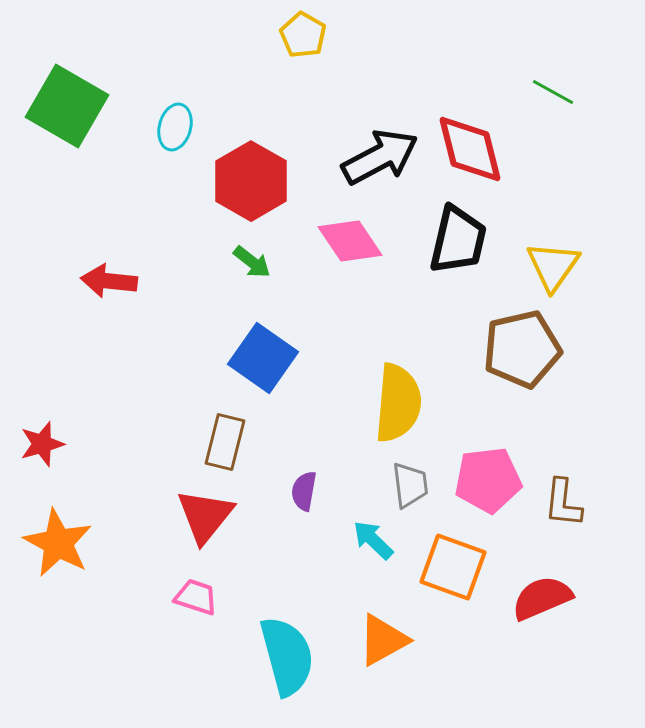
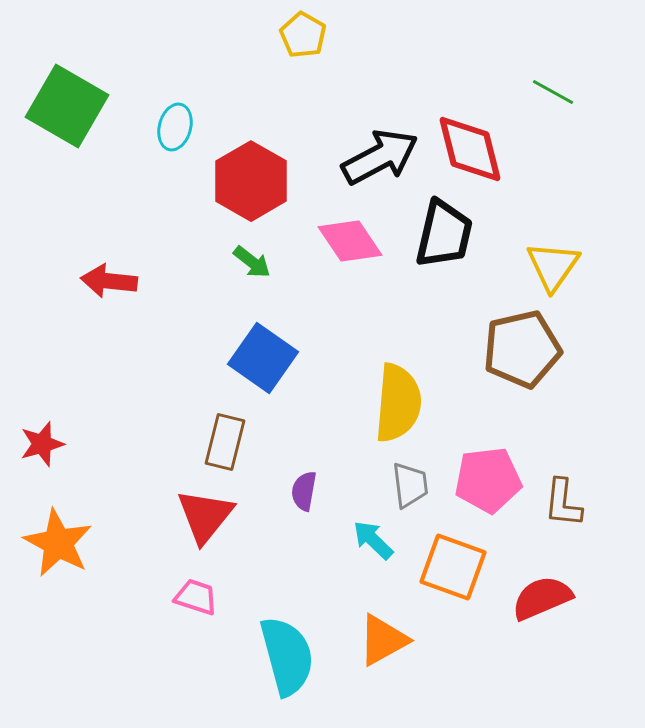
black trapezoid: moved 14 px left, 6 px up
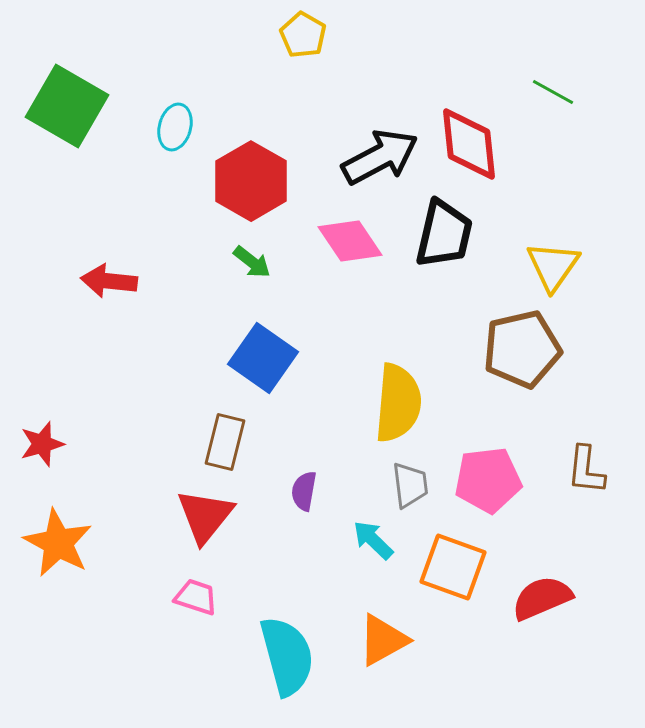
red diamond: moved 1 px left, 5 px up; rotated 8 degrees clockwise
brown L-shape: moved 23 px right, 33 px up
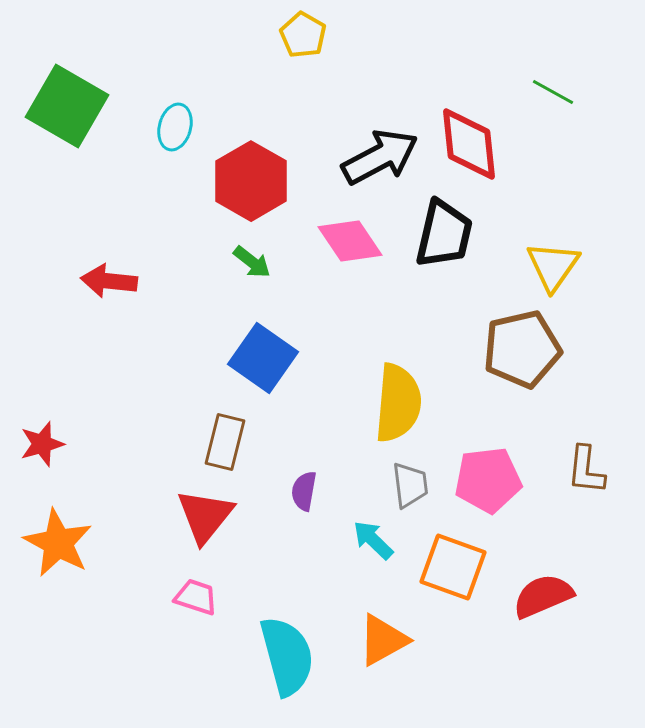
red semicircle: moved 1 px right, 2 px up
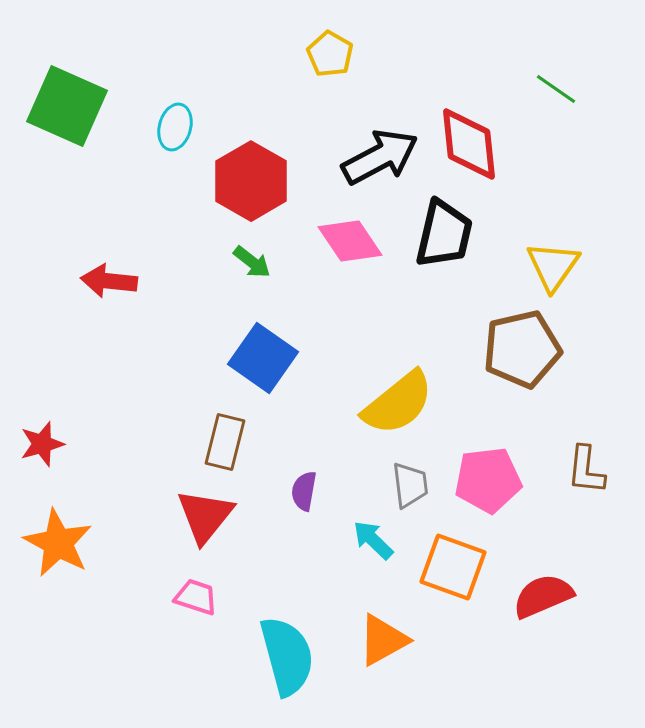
yellow pentagon: moved 27 px right, 19 px down
green line: moved 3 px right, 3 px up; rotated 6 degrees clockwise
green square: rotated 6 degrees counterclockwise
yellow semicircle: rotated 46 degrees clockwise
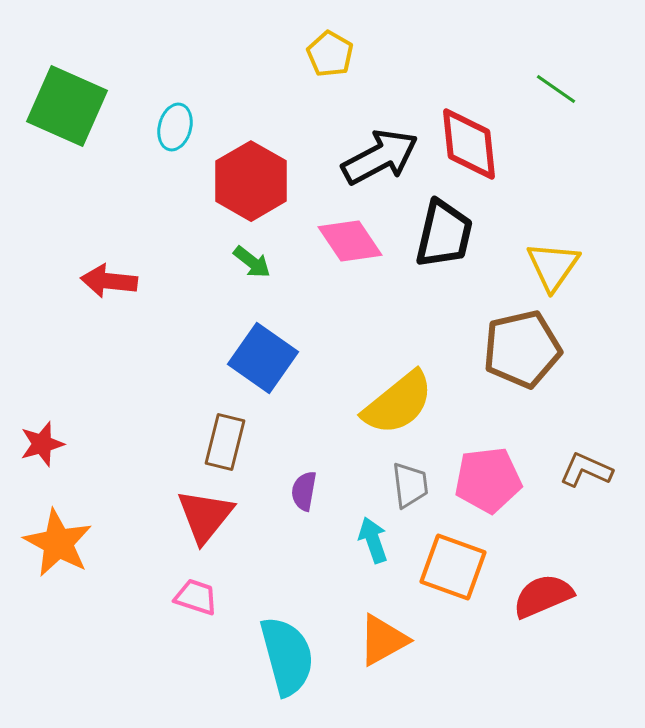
brown L-shape: rotated 108 degrees clockwise
cyan arrow: rotated 27 degrees clockwise
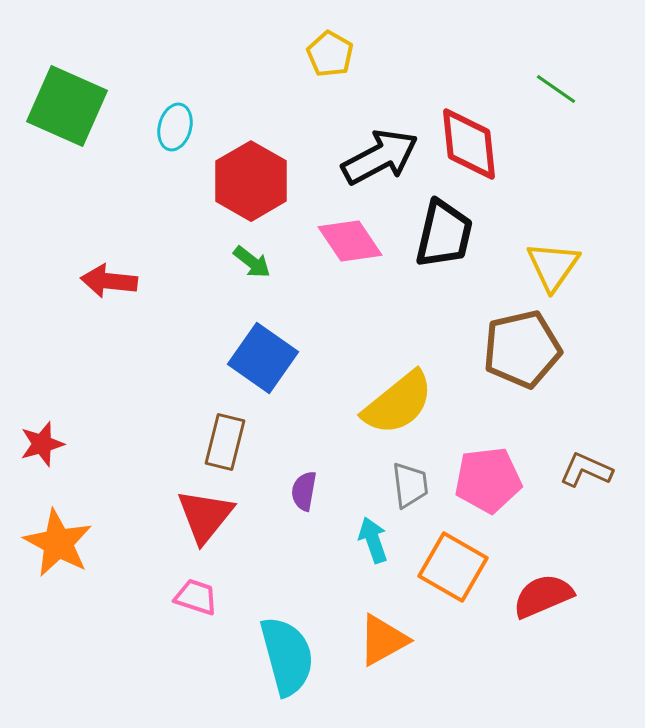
orange square: rotated 10 degrees clockwise
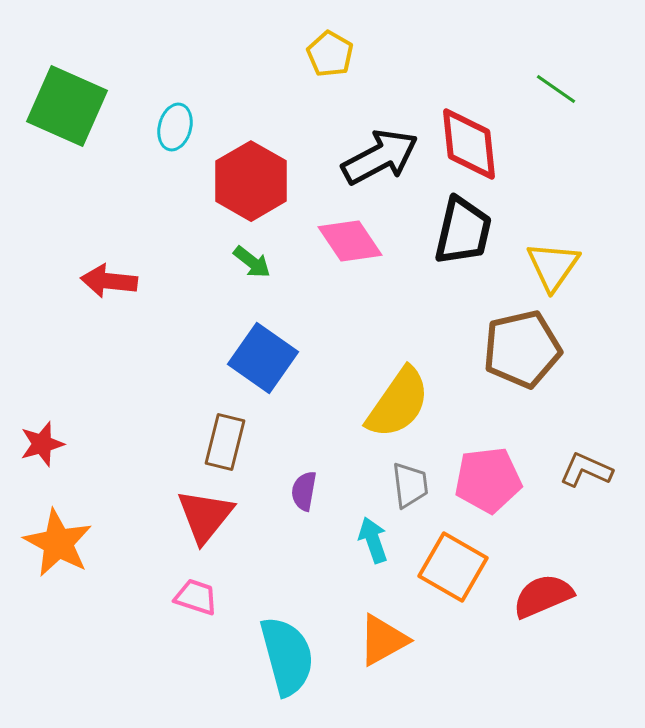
black trapezoid: moved 19 px right, 3 px up
yellow semicircle: rotated 16 degrees counterclockwise
